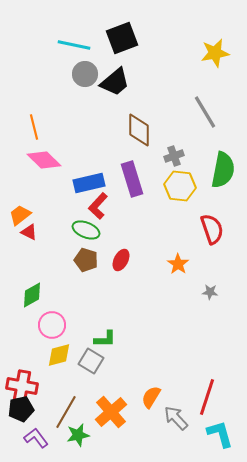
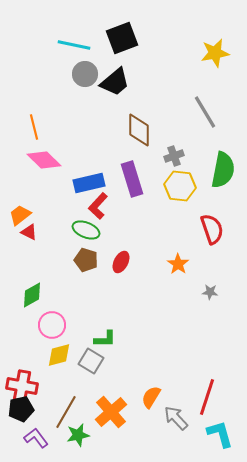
red ellipse: moved 2 px down
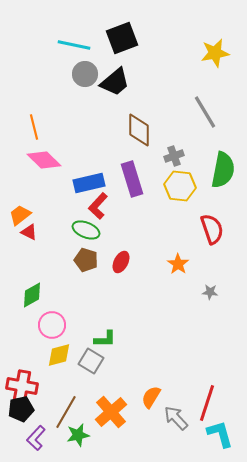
red line: moved 6 px down
purple L-shape: rotated 100 degrees counterclockwise
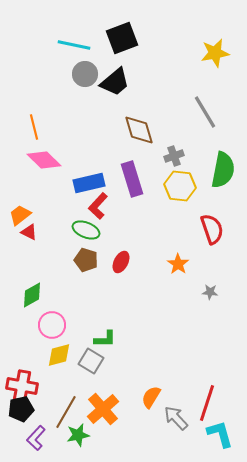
brown diamond: rotated 16 degrees counterclockwise
orange cross: moved 8 px left, 3 px up
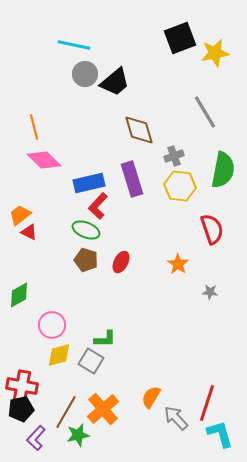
black square: moved 58 px right
green diamond: moved 13 px left
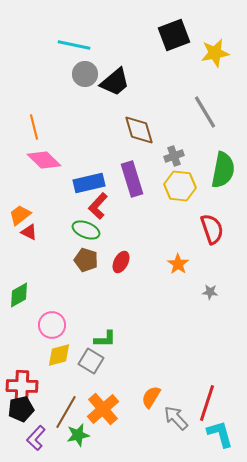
black square: moved 6 px left, 3 px up
red cross: rotated 8 degrees counterclockwise
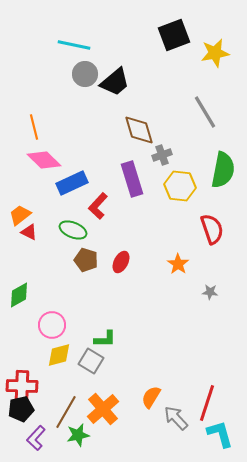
gray cross: moved 12 px left, 1 px up
blue rectangle: moved 17 px left; rotated 12 degrees counterclockwise
green ellipse: moved 13 px left
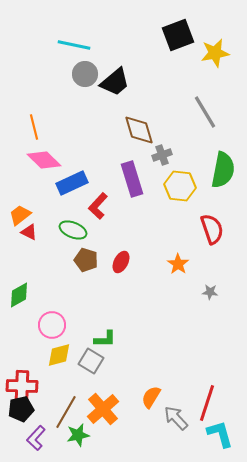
black square: moved 4 px right
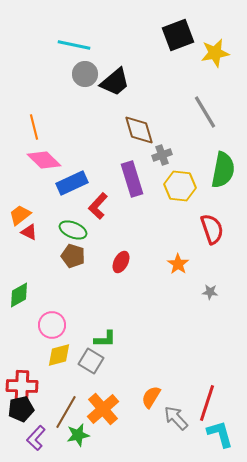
brown pentagon: moved 13 px left, 4 px up
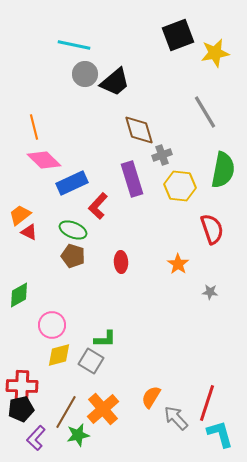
red ellipse: rotated 30 degrees counterclockwise
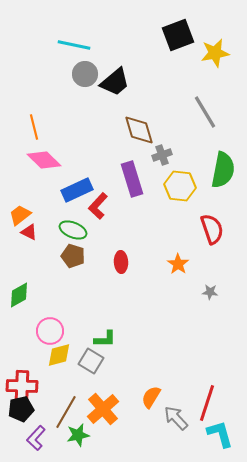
blue rectangle: moved 5 px right, 7 px down
pink circle: moved 2 px left, 6 px down
